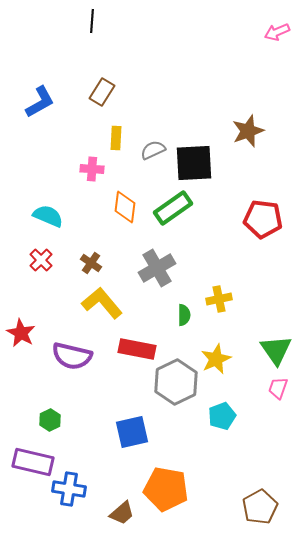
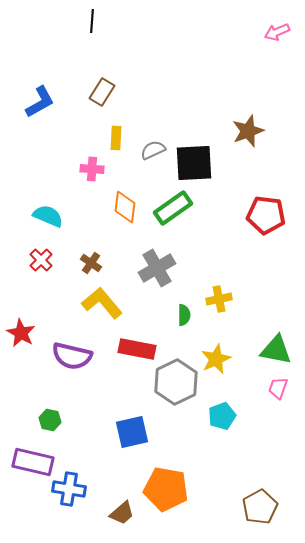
red pentagon: moved 3 px right, 4 px up
green triangle: rotated 44 degrees counterclockwise
green hexagon: rotated 20 degrees counterclockwise
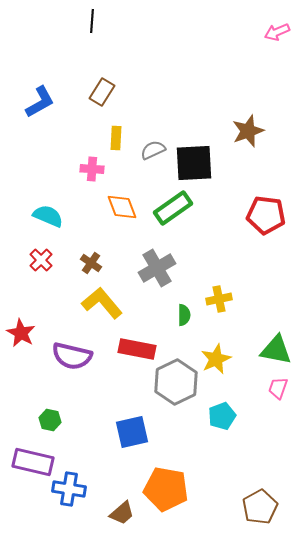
orange diamond: moved 3 px left; rotated 28 degrees counterclockwise
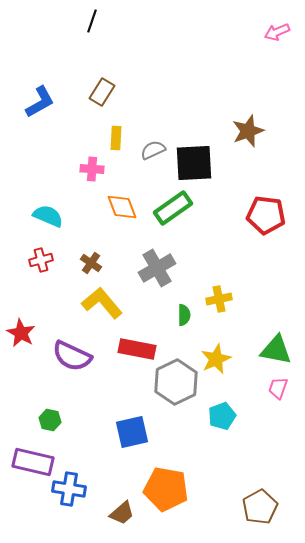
black line: rotated 15 degrees clockwise
red cross: rotated 30 degrees clockwise
purple semicircle: rotated 12 degrees clockwise
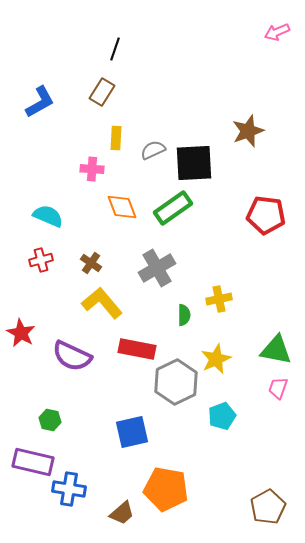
black line: moved 23 px right, 28 px down
brown pentagon: moved 8 px right
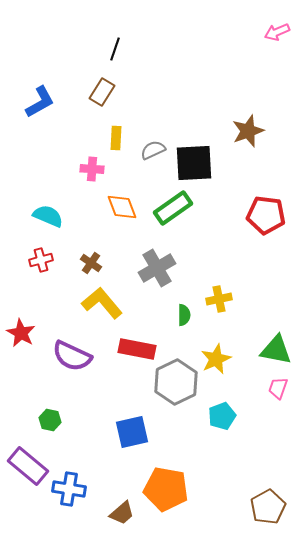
purple rectangle: moved 5 px left, 4 px down; rotated 27 degrees clockwise
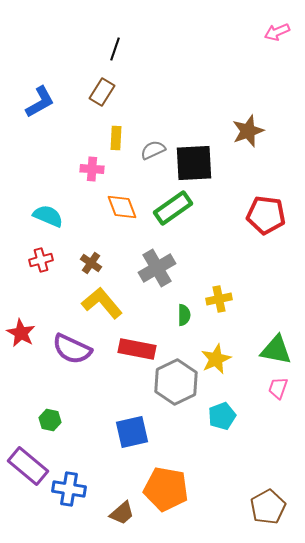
purple semicircle: moved 7 px up
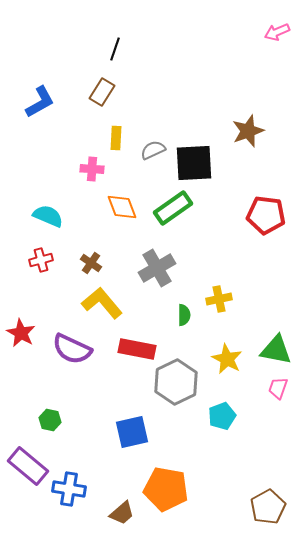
yellow star: moved 11 px right; rotated 20 degrees counterclockwise
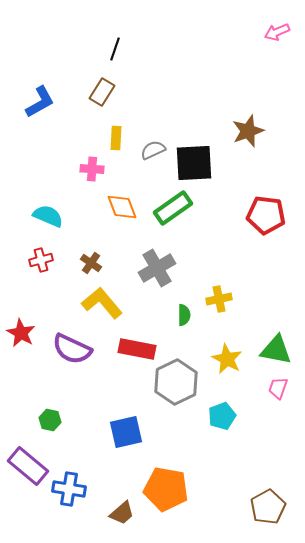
blue square: moved 6 px left
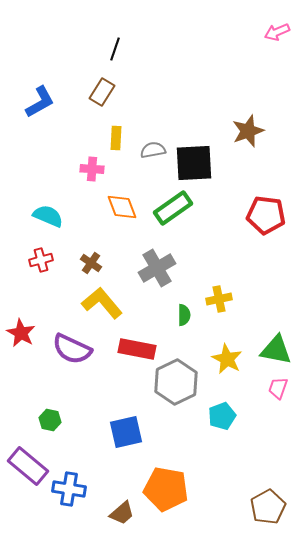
gray semicircle: rotated 15 degrees clockwise
